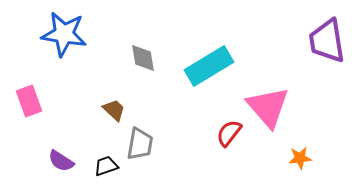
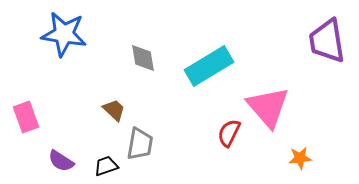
pink rectangle: moved 3 px left, 16 px down
red semicircle: rotated 12 degrees counterclockwise
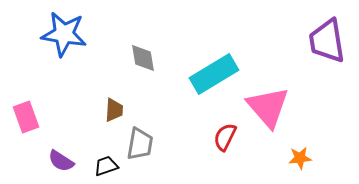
cyan rectangle: moved 5 px right, 8 px down
brown trapezoid: rotated 50 degrees clockwise
red semicircle: moved 4 px left, 4 px down
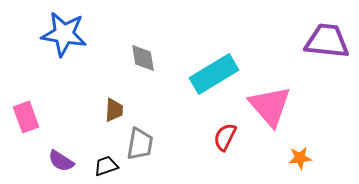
purple trapezoid: rotated 105 degrees clockwise
pink triangle: moved 2 px right, 1 px up
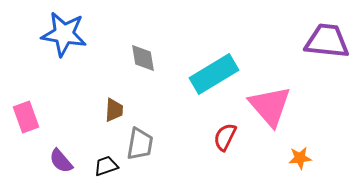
purple semicircle: rotated 16 degrees clockwise
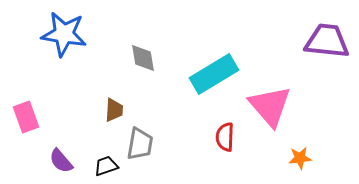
red semicircle: rotated 24 degrees counterclockwise
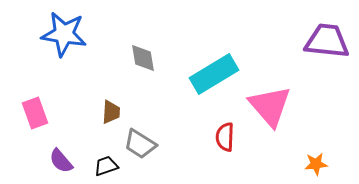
brown trapezoid: moved 3 px left, 2 px down
pink rectangle: moved 9 px right, 4 px up
gray trapezoid: rotated 112 degrees clockwise
orange star: moved 16 px right, 6 px down
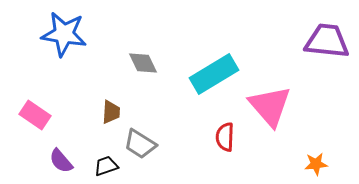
gray diamond: moved 5 px down; rotated 16 degrees counterclockwise
pink rectangle: moved 2 px down; rotated 36 degrees counterclockwise
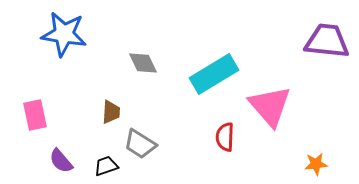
pink rectangle: rotated 44 degrees clockwise
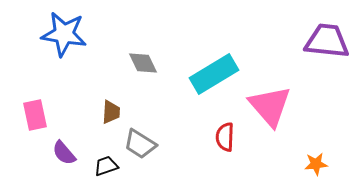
purple semicircle: moved 3 px right, 8 px up
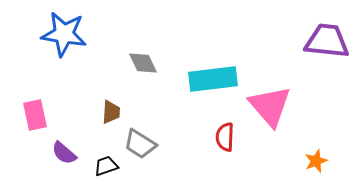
cyan rectangle: moved 1 px left, 5 px down; rotated 24 degrees clockwise
purple semicircle: rotated 8 degrees counterclockwise
orange star: moved 3 px up; rotated 15 degrees counterclockwise
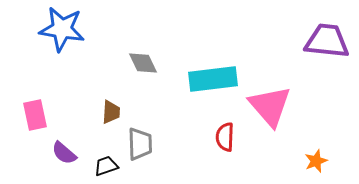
blue star: moved 2 px left, 5 px up
gray trapezoid: rotated 124 degrees counterclockwise
